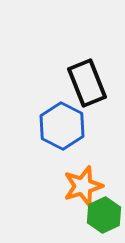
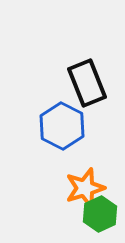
orange star: moved 2 px right, 2 px down
green hexagon: moved 4 px left, 1 px up
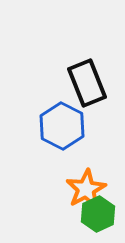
orange star: moved 1 px right, 1 px down; rotated 12 degrees counterclockwise
green hexagon: moved 2 px left
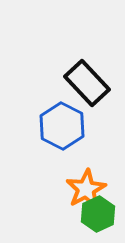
black rectangle: rotated 21 degrees counterclockwise
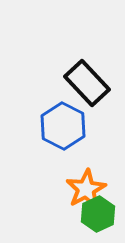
blue hexagon: moved 1 px right
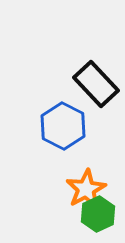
black rectangle: moved 9 px right, 1 px down
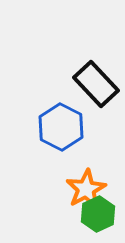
blue hexagon: moved 2 px left, 1 px down
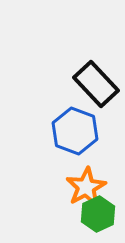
blue hexagon: moved 14 px right, 4 px down; rotated 6 degrees counterclockwise
orange star: moved 2 px up
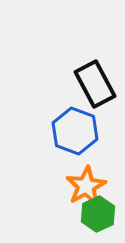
black rectangle: moved 1 px left; rotated 15 degrees clockwise
orange star: moved 1 px up
